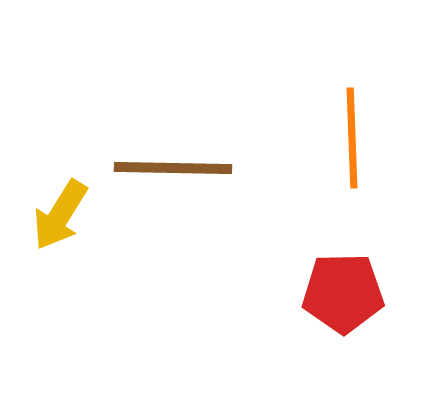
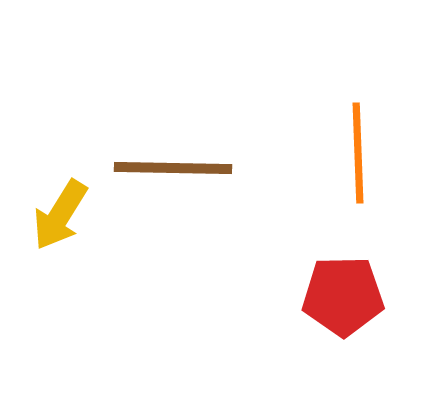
orange line: moved 6 px right, 15 px down
red pentagon: moved 3 px down
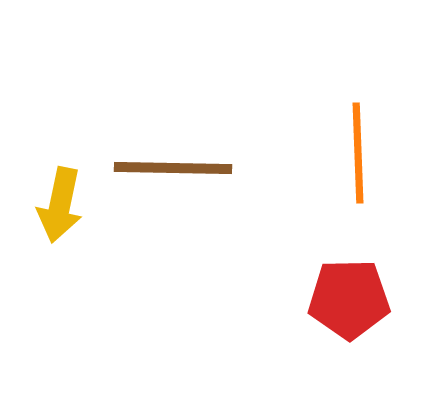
yellow arrow: moved 10 px up; rotated 20 degrees counterclockwise
red pentagon: moved 6 px right, 3 px down
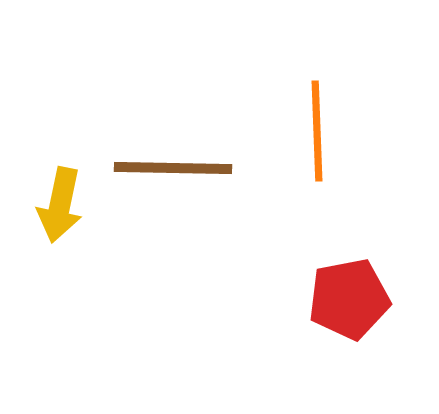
orange line: moved 41 px left, 22 px up
red pentagon: rotated 10 degrees counterclockwise
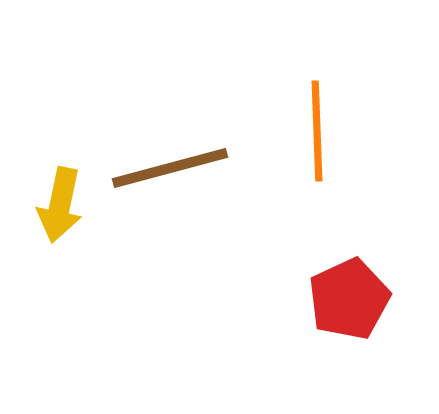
brown line: moved 3 px left; rotated 16 degrees counterclockwise
red pentagon: rotated 14 degrees counterclockwise
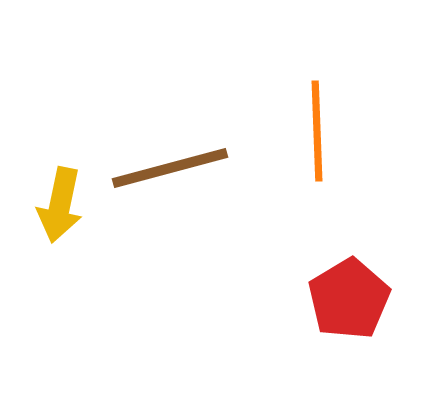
red pentagon: rotated 6 degrees counterclockwise
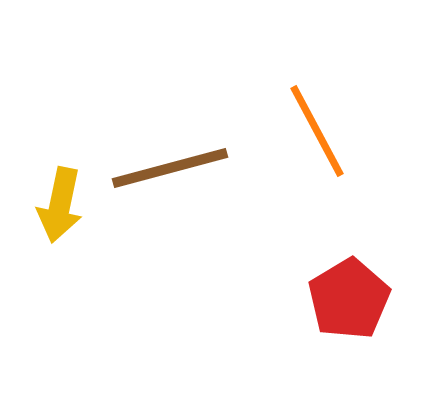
orange line: rotated 26 degrees counterclockwise
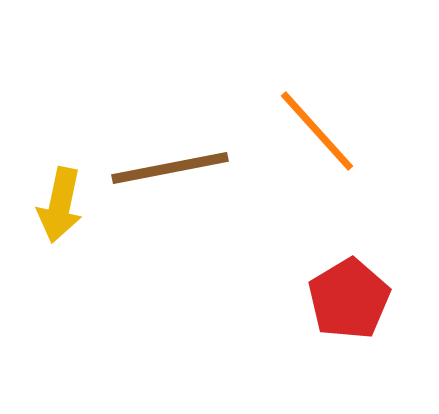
orange line: rotated 14 degrees counterclockwise
brown line: rotated 4 degrees clockwise
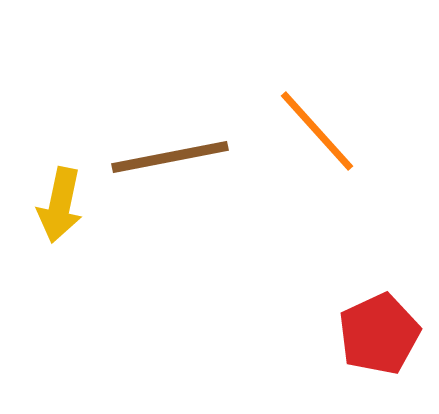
brown line: moved 11 px up
red pentagon: moved 30 px right, 35 px down; rotated 6 degrees clockwise
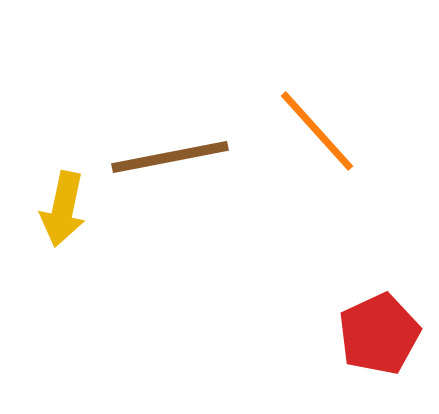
yellow arrow: moved 3 px right, 4 px down
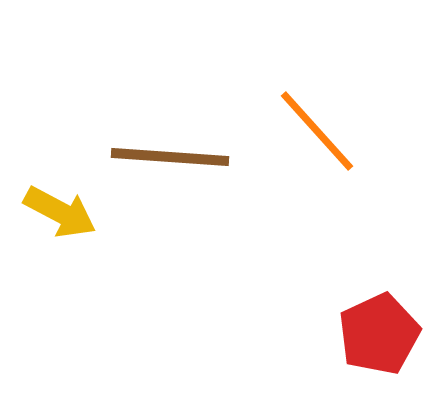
brown line: rotated 15 degrees clockwise
yellow arrow: moved 3 px left, 3 px down; rotated 74 degrees counterclockwise
